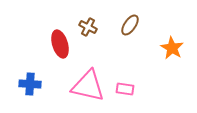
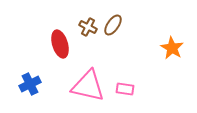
brown ellipse: moved 17 px left
blue cross: rotated 30 degrees counterclockwise
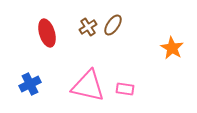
brown cross: rotated 30 degrees clockwise
red ellipse: moved 13 px left, 11 px up
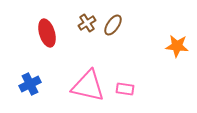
brown cross: moved 1 px left, 4 px up
orange star: moved 5 px right, 2 px up; rotated 25 degrees counterclockwise
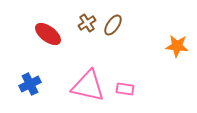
red ellipse: moved 1 px right, 1 px down; rotated 36 degrees counterclockwise
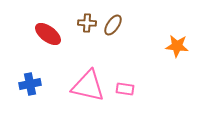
brown cross: rotated 36 degrees clockwise
blue cross: rotated 15 degrees clockwise
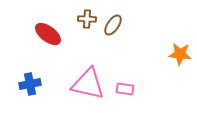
brown cross: moved 4 px up
orange star: moved 3 px right, 8 px down
pink triangle: moved 2 px up
